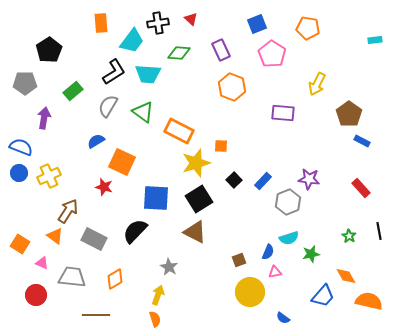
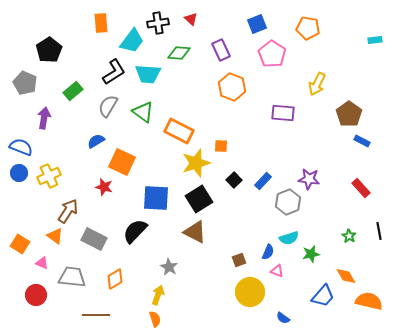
gray pentagon at (25, 83): rotated 25 degrees clockwise
pink triangle at (275, 272): moved 2 px right, 1 px up; rotated 32 degrees clockwise
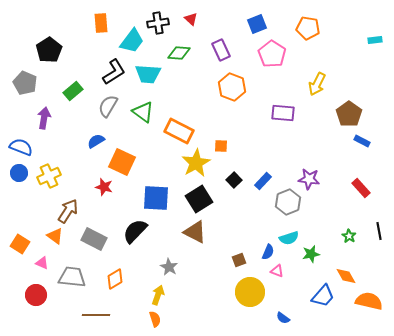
yellow star at (196, 163): rotated 12 degrees counterclockwise
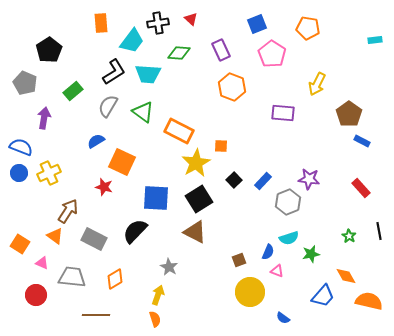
yellow cross at (49, 176): moved 3 px up
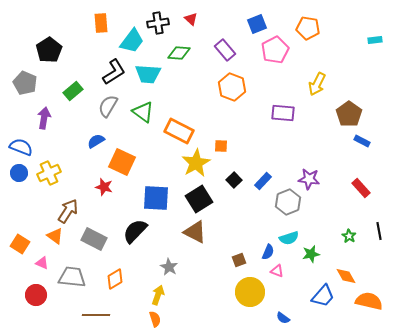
purple rectangle at (221, 50): moved 4 px right; rotated 15 degrees counterclockwise
pink pentagon at (272, 54): moved 3 px right, 4 px up; rotated 12 degrees clockwise
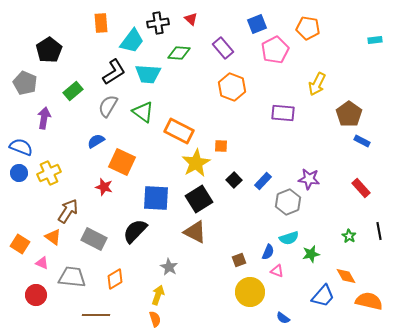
purple rectangle at (225, 50): moved 2 px left, 2 px up
orange triangle at (55, 236): moved 2 px left, 1 px down
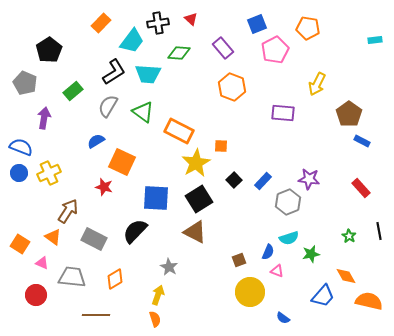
orange rectangle at (101, 23): rotated 48 degrees clockwise
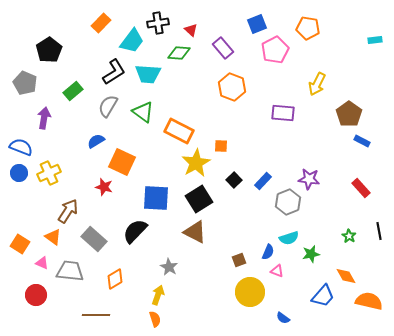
red triangle at (191, 19): moved 11 px down
gray rectangle at (94, 239): rotated 15 degrees clockwise
gray trapezoid at (72, 277): moved 2 px left, 6 px up
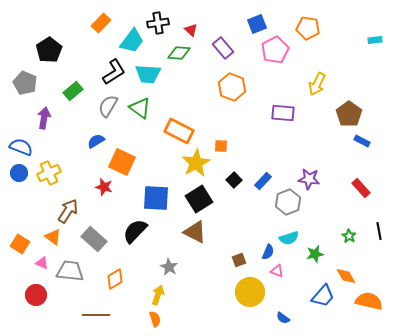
green triangle at (143, 112): moved 3 px left, 4 px up
green star at (311, 254): moved 4 px right
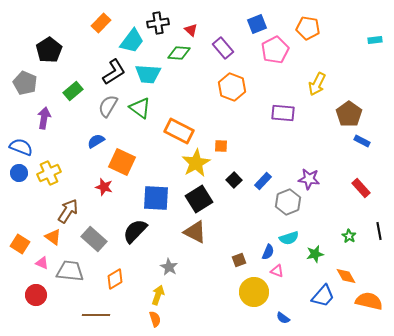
yellow circle at (250, 292): moved 4 px right
